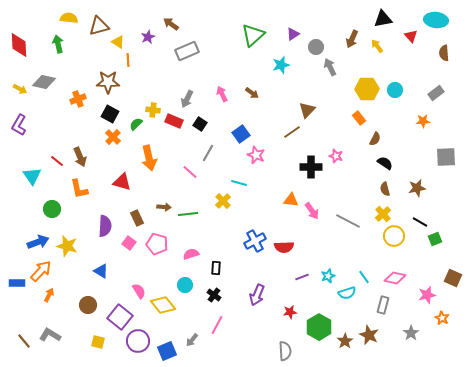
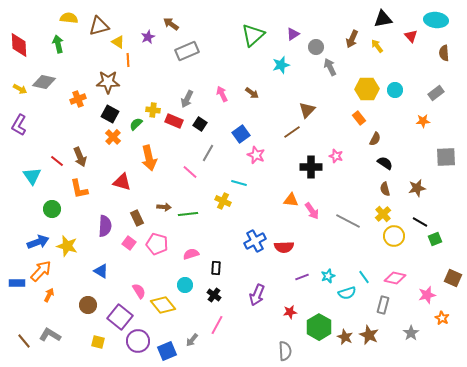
yellow cross at (223, 201): rotated 21 degrees counterclockwise
brown star at (345, 341): moved 4 px up; rotated 14 degrees counterclockwise
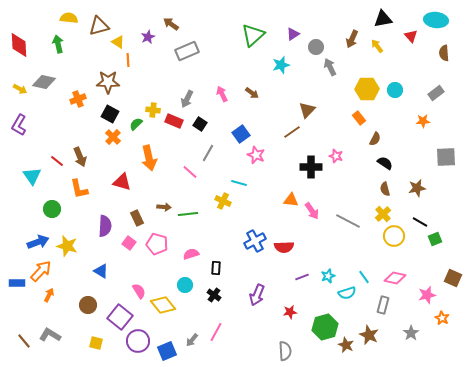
pink line at (217, 325): moved 1 px left, 7 px down
green hexagon at (319, 327): moved 6 px right; rotated 15 degrees clockwise
brown star at (345, 337): moved 1 px right, 8 px down
yellow square at (98, 342): moved 2 px left, 1 px down
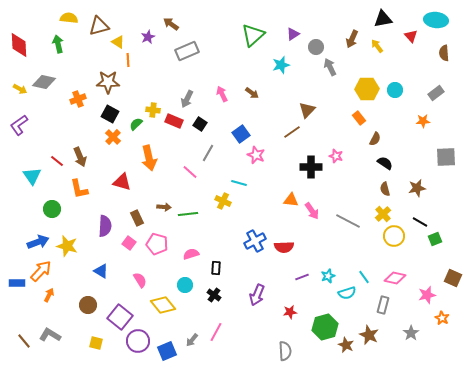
purple L-shape at (19, 125): rotated 25 degrees clockwise
pink semicircle at (139, 291): moved 1 px right, 11 px up
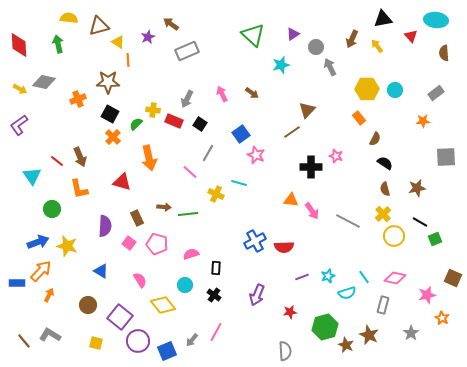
green triangle at (253, 35): rotated 35 degrees counterclockwise
yellow cross at (223, 201): moved 7 px left, 7 px up
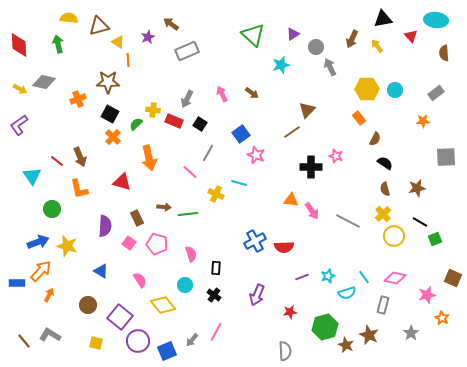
pink semicircle at (191, 254): rotated 91 degrees clockwise
